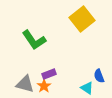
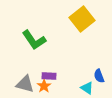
purple rectangle: moved 2 px down; rotated 24 degrees clockwise
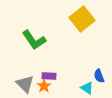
gray triangle: rotated 30 degrees clockwise
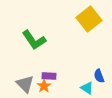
yellow square: moved 7 px right
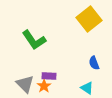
blue semicircle: moved 5 px left, 13 px up
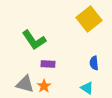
blue semicircle: rotated 16 degrees clockwise
purple rectangle: moved 1 px left, 12 px up
gray triangle: rotated 30 degrees counterclockwise
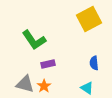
yellow square: rotated 10 degrees clockwise
purple rectangle: rotated 16 degrees counterclockwise
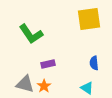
yellow square: rotated 20 degrees clockwise
green L-shape: moved 3 px left, 6 px up
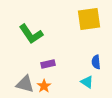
blue semicircle: moved 2 px right, 1 px up
cyan triangle: moved 6 px up
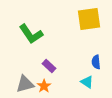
purple rectangle: moved 1 px right, 2 px down; rotated 56 degrees clockwise
gray triangle: rotated 30 degrees counterclockwise
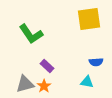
blue semicircle: rotated 88 degrees counterclockwise
purple rectangle: moved 2 px left
cyan triangle: rotated 24 degrees counterclockwise
